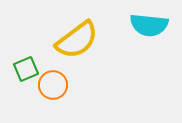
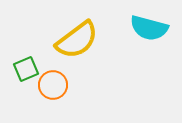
cyan semicircle: moved 3 px down; rotated 9 degrees clockwise
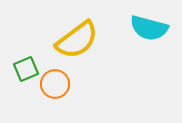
orange circle: moved 2 px right, 1 px up
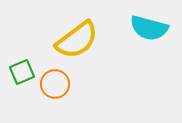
green square: moved 4 px left, 3 px down
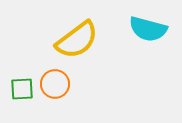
cyan semicircle: moved 1 px left, 1 px down
green square: moved 17 px down; rotated 20 degrees clockwise
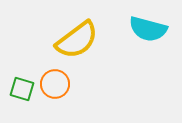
green square: rotated 20 degrees clockwise
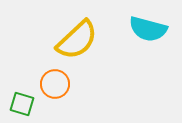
yellow semicircle: rotated 6 degrees counterclockwise
green square: moved 15 px down
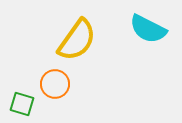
cyan semicircle: rotated 12 degrees clockwise
yellow semicircle: rotated 12 degrees counterclockwise
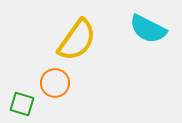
orange circle: moved 1 px up
